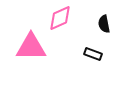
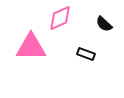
black semicircle: rotated 36 degrees counterclockwise
black rectangle: moved 7 px left
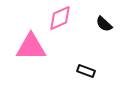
black rectangle: moved 17 px down
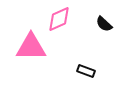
pink diamond: moved 1 px left, 1 px down
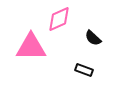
black semicircle: moved 11 px left, 14 px down
black rectangle: moved 2 px left, 1 px up
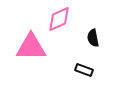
black semicircle: rotated 36 degrees clockwise
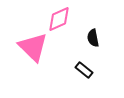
pink triangle: moved 2 px right; rotated 44 degrees clockwise
black rectangle: rotated 18 degrees clockwise
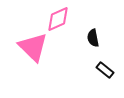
pink diamond: moved 1 px left
black rectangle: moved 21 px right
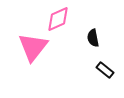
pink triangle: rotated 24 degrees clockwise
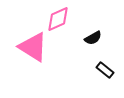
black semicircle: rotated 108 degrees counterclockwise
pink triangle: rotated 36 degrees counterclockwise
